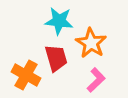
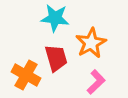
cyan star: moved 4 px left, 3 px up
orange star: rotated 12 degrees clockwise
pink L-shape: moved 2 px down
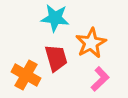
pink L-shape: moved 4 px right, 3 px up
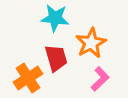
orange cross: moved 2 px right, 3 px down; rotated 28 degrees clockwise
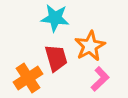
orange star: moved 1 px left, 3 px down
